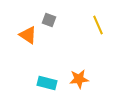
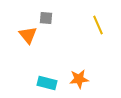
gray square: moved 3 px left, 2 px up; rotated 16 degrees counterclockwise
orange triangle: rotated 18 degrees clockwise
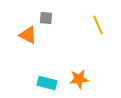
orange triangle: rotated 24 degrees counterclockwise
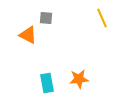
yellow line: moved 4 px right, 7 px up
cyan rectangle: rotated 66 degrees clockwise
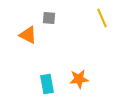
gray square: moved 3 px right
cyan rectangle: moved 1 px down
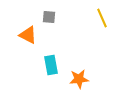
gray square: moved 1 px up
cyan rectangle: moved 4 px right, 19 px up
